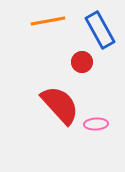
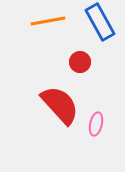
blue rectangle: moved 8 px up
red circle: moved 2 px left
pink ellipse: rotated 75 degrees counterclockwise
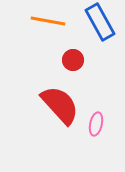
orange line: rotated 20 degrees clockwise
red circle: moved 7 px left, 2 px up
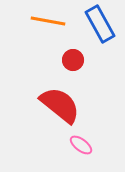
blue rectangle: moved 2 px down
red semicircle: rotated 9 degrees counterclockwise
pink ellipse: moved 15 px left, 21 px down; rotated 65 degrees counterclockwise
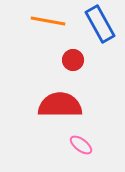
red semicircle: rotated 39 degrees counterclockwise
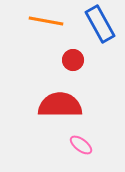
orange line: moved 2 px left
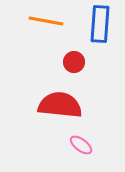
blue rectangle: rotated 33 degrees clockwise
red circle: moved 1 px right, 2 px down
red semicircle: rotated 6 degrees clockwise
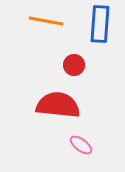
red circle: moved 3 px down
red semicircle: moved 2 px left
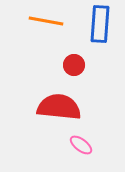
red semicircle: moved 1 px right, 2 px down
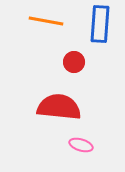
red circle: moved 3 px up
pink ellipse: rotated 20 degrees counterclockwise
